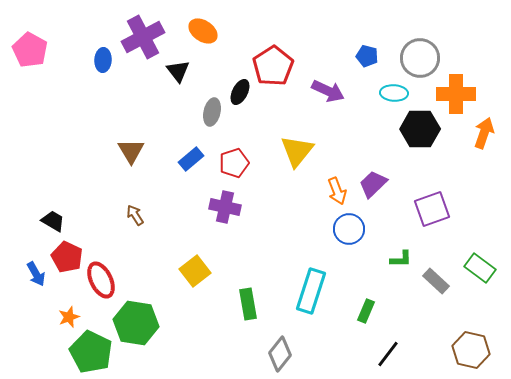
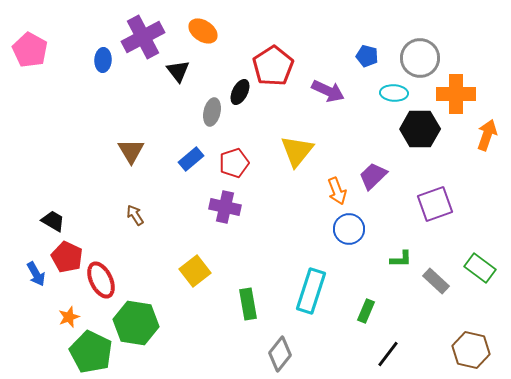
orange arrow at (484, 133): moved 3 px right, 2 px down
purple trapezoid at (373, 184): moved 8 px up
purple square at (432, 209): moved 3 px right, 5 px up
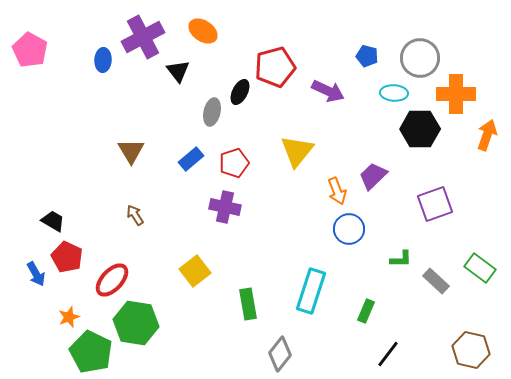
red pentagon at (273, 66): moved 2 px right, 1 px down; rotated 18 degrees clockwise
red ellipse at (101, 280): moved 11 px right; rotated 69 degrees clockwise
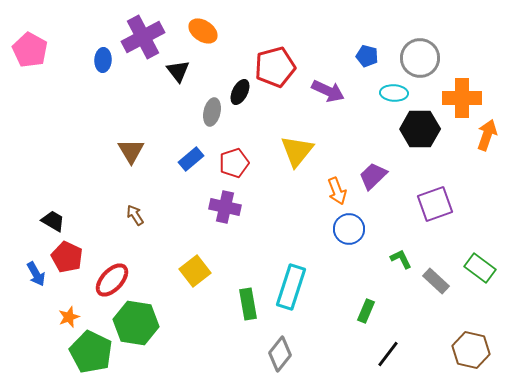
orange cross at (456, 94): moved 6 px right, 4 px down
green L-shape at (401, 259): rotated 115 degrees counterclockwise
cyan rectangle at (311, 291): moved 20 px left, 4 px up
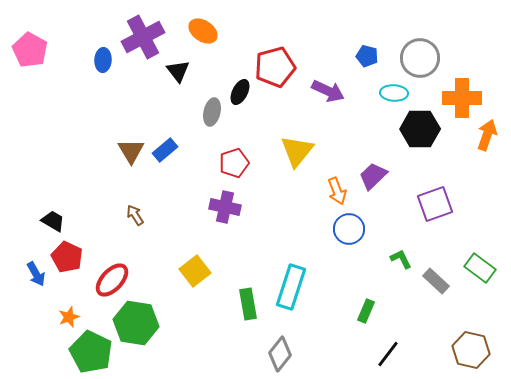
blue rectangle at (191, 159): moved 26 px left, 9 px up
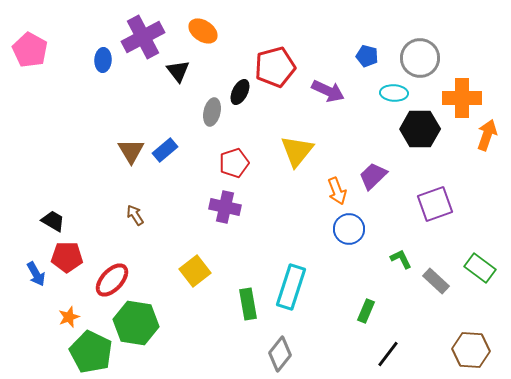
red pentagon at (67, 257): rotated 24 degrees counterclockwise
brown hexagon at (471, 350): rotated 9 degrees counterclockwise
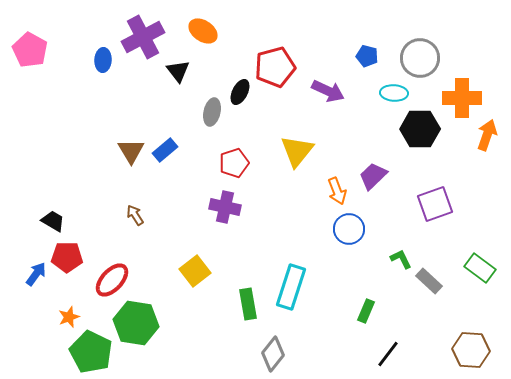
blue arrow at (36, 274): rotated 115 degrees counterclockwise
gray rectangle at (436, 281): moved 7 px left
gray diamond at (280, 354): moved 7 px left
